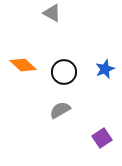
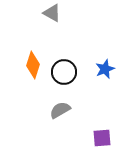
orange diamond: moved 10 px right; rotated 64 degrees clockwise
purple square: rotated 30 degrees clockwise
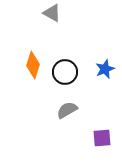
black circle: moved 1 px right
gray semicircle: moved 7 px right
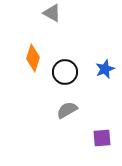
orange diamond: moved 7 px up
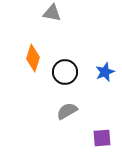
gray triangle: rotated 18 degrees counterclockwise
blue star: moved 3 px down
gray semicircle: moved 1 px down
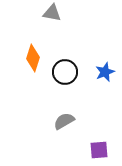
gray semicircle: moved 3 px left, 10 px down
purple square: moved 3 px left, 12 px down
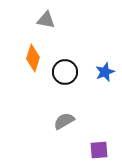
gray triangle: moved 6 px left, 7 px down
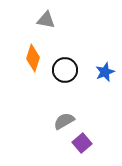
black circle: moved 2 px up
purple square: moved 17 px left, 7 px up; rotated 36 degrees counterclockwise
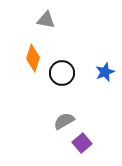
black circle: moved 3 px left, 3 px down
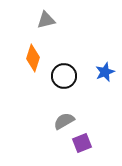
gray triangle: rotated 24 degrees counterclockwise
black circle: moved 2 px right, 3 px down
purple square: rotated 18 degrees clockwise
